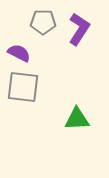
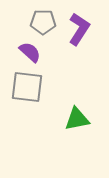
purple semicircle: moved 11 px right, 1 px up; rotated 15 degrees clockwise
gray square: moved 4 px right
green triangle: rotated 8 degrees counterclockwise
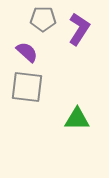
gray pentagon: moved 3 px up
purple semicircle: moved 3 px left
green triangle: rotated 12 degrees clockwise
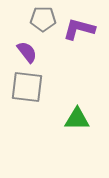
purple L-shape: rotated 108 degrees counterclockwise
purple semicircle: rotated 10 degrees clockwise
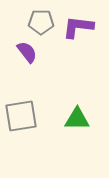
gray pentagon: moved 2 px left, 3 px down
purple L-shape: moved 1 px left, 2 px up; rotated 8 degrees counterclockwise
gray square: moved 6 px left, 29 px down; rotated 16 degrees counterclockwise
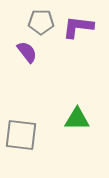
gray square: moved 19 px down; rotated 16 degrees clockwise
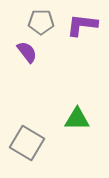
purple L-shape: moved 4 px right, 2 px up
gray square: moved 6 px right, 8 px down; rotated 24 degrees clockwise
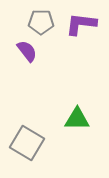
purple L-shape: moved 1 px left, 1 px up
purple semicircle: moved 1 px up
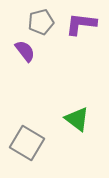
gray pentagon: rotated 15 degrees counterclockwise
purple semicircle: moved 2 px left
green triangle: rotated 36 degrees clockwise
